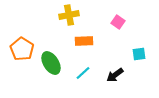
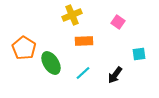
yellow cross: moved 3 px right; rotated 12 degrees counterclockwise
orange pentagon: moved 2 px right, 1 px up
black arrow: rotated 18 degrees counterclockwise
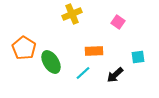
yellow cross: moved 1 px up
orange rectangle: moved 10 px right, 10 px down
cyan square: moved 1 px left, 3 px down
green ellipse: moved 1 px up
black arrow: rotated 12 degrees clockwise
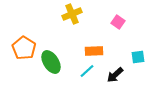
cyan line: moved 4 px right, 2 px up
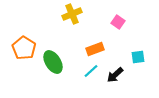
orange rectangle: moved 1 px right, 2 px up; rotated 18 degrees counterclockwise
green ellipse: moved 2 px right
cyan line: moved 4 px right
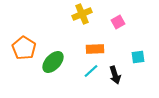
yellow cross: moved 10 px right
pink square: rotated 24 degrees clockwise
orange rectangle: rotated 18 degrees clockwise
green ellipse: rotated 75 degrees clockwise
black arrow: rotated 66 degrees counterclockwise
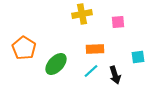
yellow cross: rotated 12 degrees clockwise
pink square: rotated 24 degrees clockwise
green ellipse: moved 3 px right, 2 px down
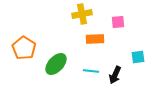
orange rectangle: moved 10 px up
cyan line: rotated 49 degrees clockwise
black arrow: rotated 42 degrees clockwise
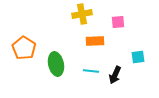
orange rectangle: moved 2 px down
green ellipse: rotated 55 degrees counterclockwise
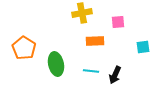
yellow cross: moved 1 px up
cyan square: moved 5 px right, 10 px up
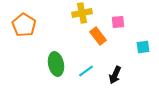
orange rectangle: moved 3 px right, 5 px up; rotated 54 degrees clockwise
orange pentagon: moved 23 px up
cyan line: moved 5 px left; rotated 42 degrees counterclockwise
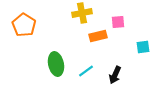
orange rectangle: rotated 66 degrees counterclockwise
